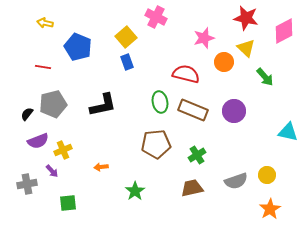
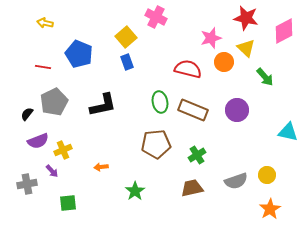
pink star: moved 7 px right
blue pentagon: moved 1 px right, 7 px down
red semicircle: moved 2 px right, 5 px up
gray pentagon: moved 1 px right, 2 px up; rotated 12 degrees counterclockwise
purple circle: moved 3 px right, 1 px up
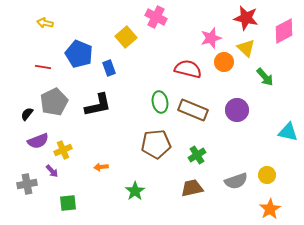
blue rectangle: moved 18 px left, 6 px down
black L-shape: moved 5 px left
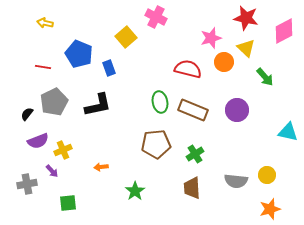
green cross: moved 2 px left, 1 px up
gray semicircle: rotated 25 degrees clockwise
brown trapezoid: rotated 80 degrees counterclockwise
orange star: rotated 15 degrees clockwise
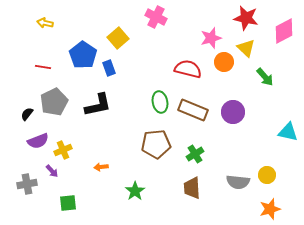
yellow square: moved 8 px left, 1 px down
blue pentagon: moved 4 px right, 1 px down; rotated 12 degrees clockwise
purple circle: moved 4 px left, 2 px down
gray semicircle: moved 2 px right, 1 px down
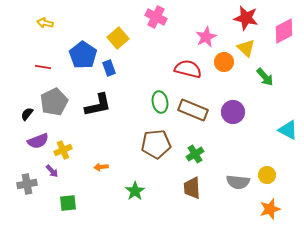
pink star: moved 5 px left, 1 px up; rotated 10 degrees counterclockwise
cyan triangle: moved 2 px up; rotated 15 degrees clockwise
